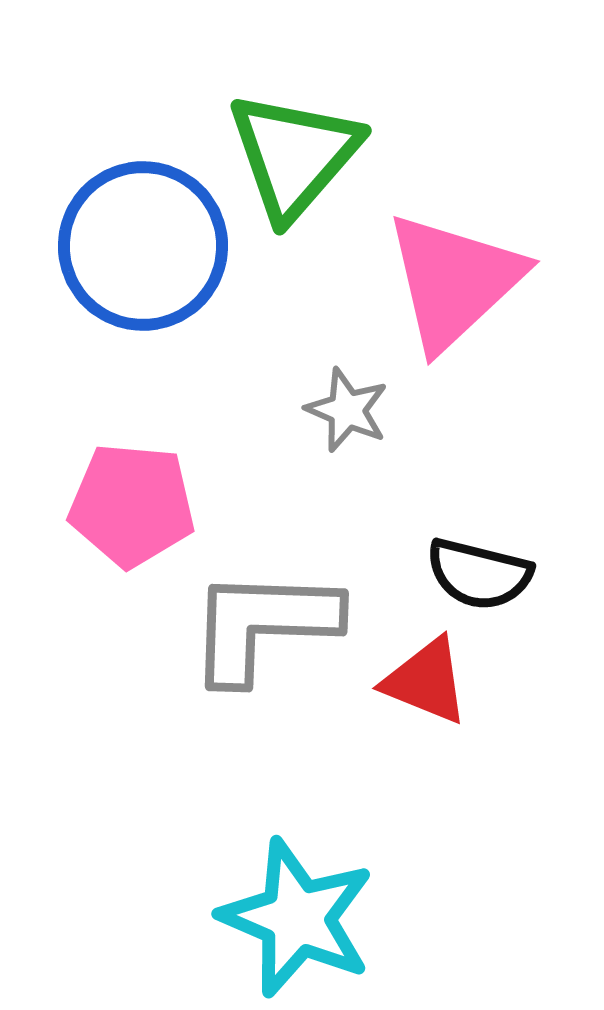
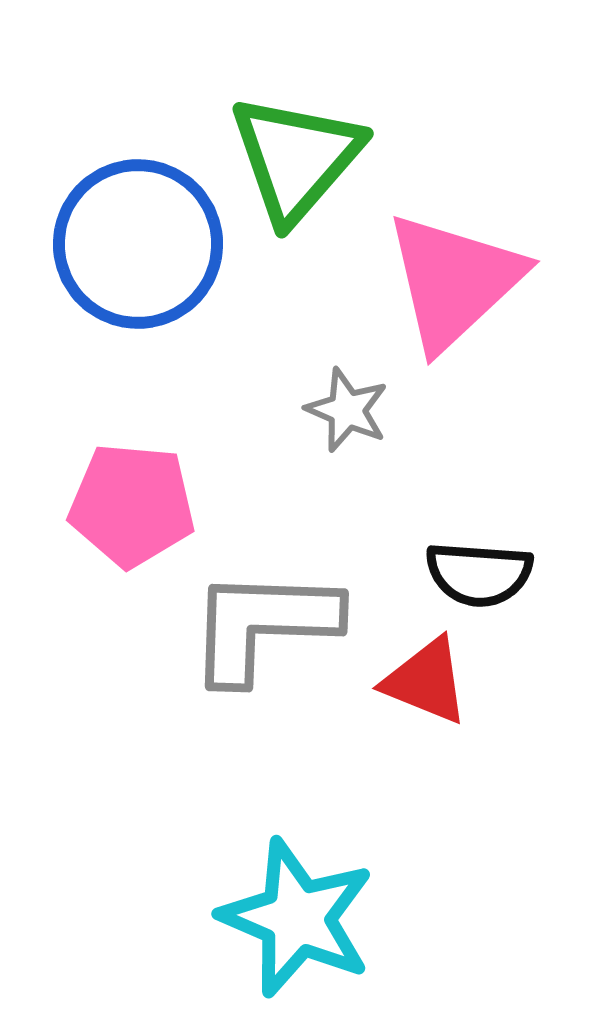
green triangle: moved 2 px right, 3 px down
blue circle: moved 5 px left, 2 px up
black semicircle: rotated 10 degrees counterclockwise
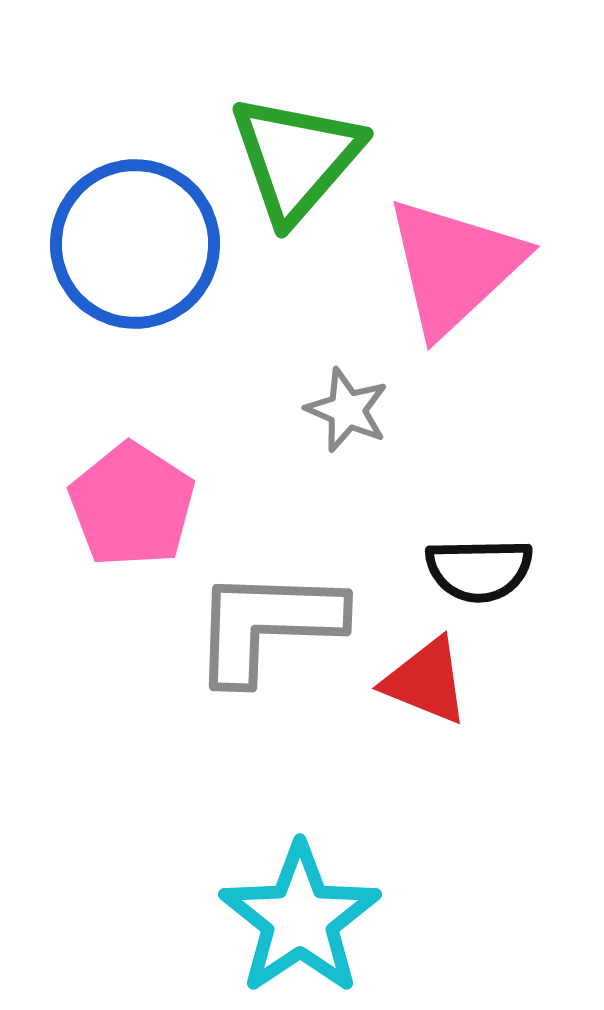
blue circle: moved 3 px left
pink triangle: moved 15 px up
pink pentagon: rotated 28 degrees clockwise
black semicircle: moved 4 px up; rotated 5 degrees counterclockwise
gray L-shape: moved 4 px right
cyan star: moved 3 px right, 1 px down; rotated 15 degrees clockwise
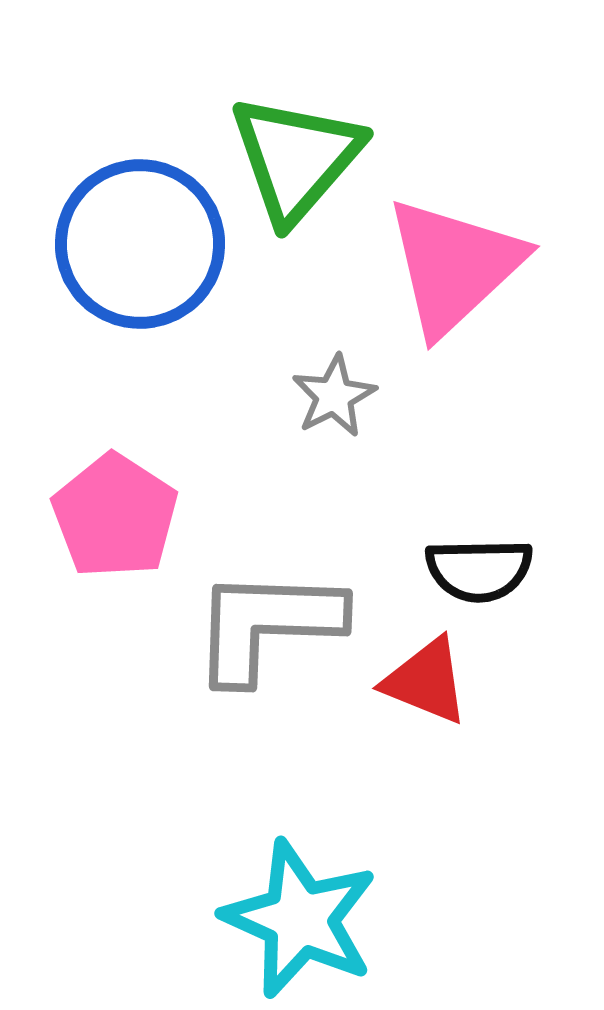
blue circle: moved 5 px right
gray star: moved 13 px left, 14 px up; rotated 22 degrees clockwise
pink pentagon: moved 17 px left, 11 px down
cyan star: rotated 14 degrees counterclockwise
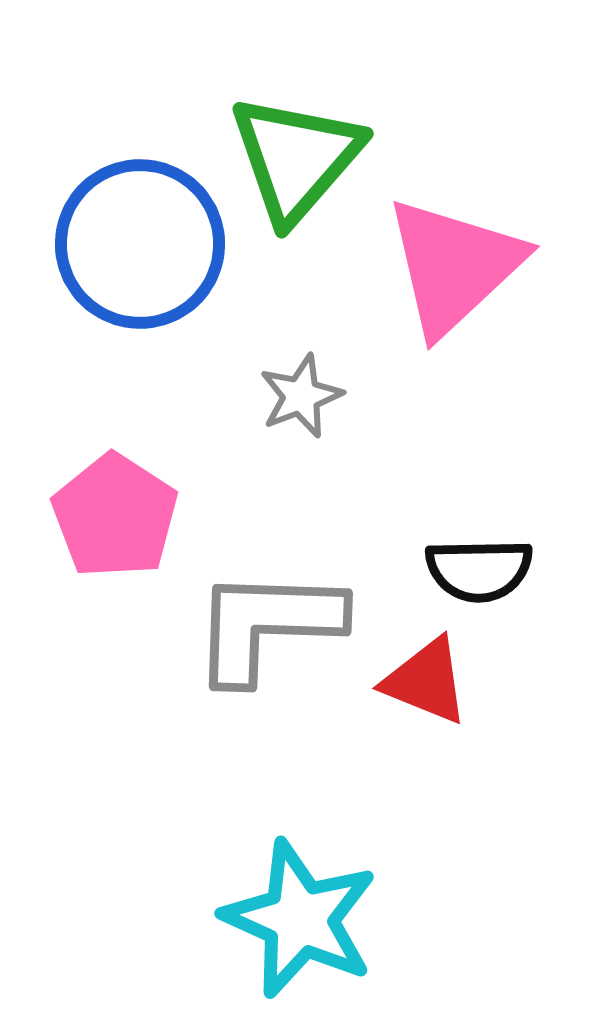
gray star: moved 33 px left; rotated 6 degrees clockwise
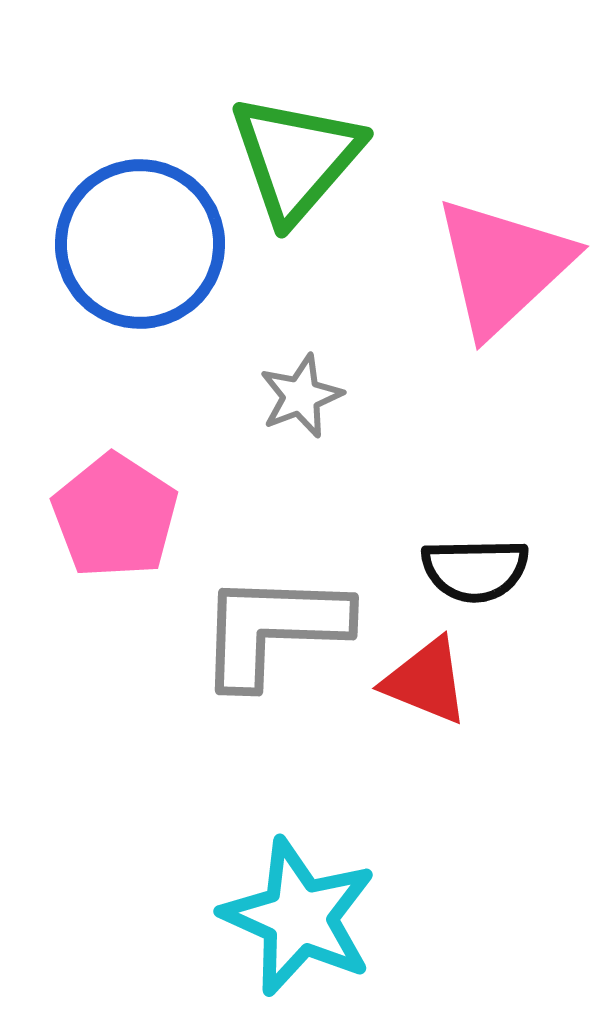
pink triangle: moved 49 px right
black semicircle: moved 4 px left
gray L-shape: moved 6 px right, 4 px down
cyan star: moved 1 px left, 2 px up
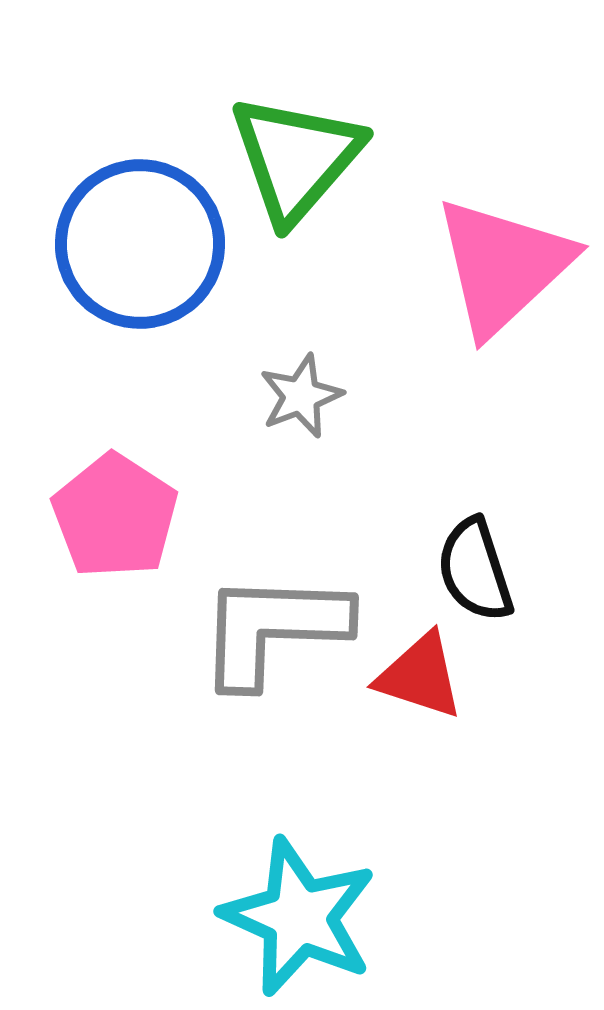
black semicircle: rotated 73 degrees clockwise
red triangle: moved 6 px left, 5 px up; rotated 4 degrees counterclockwise
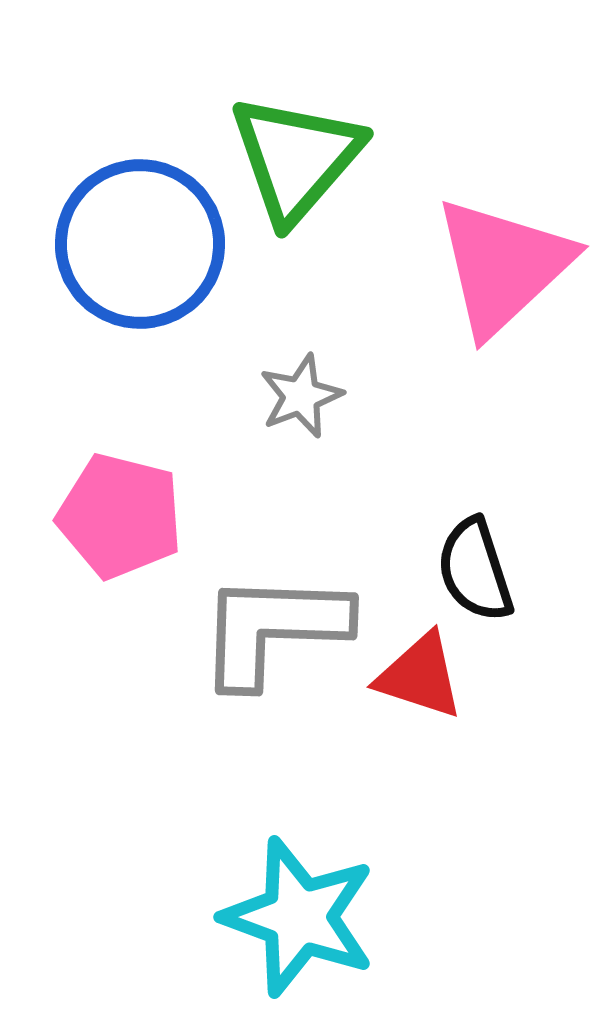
pink pentagon: moved 5 px right; rotated 19 degrees counterclockwise
cyan star: rotated 4 degrees counterclockwise
